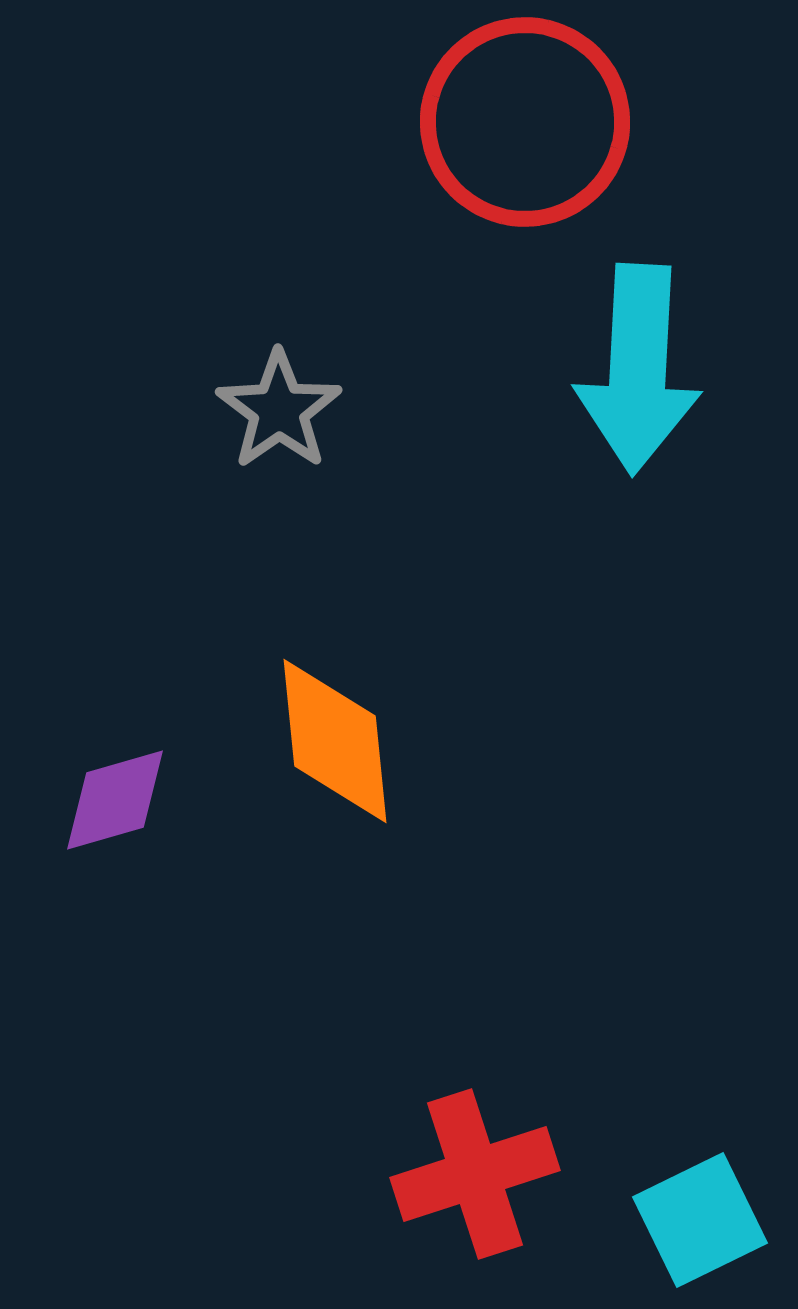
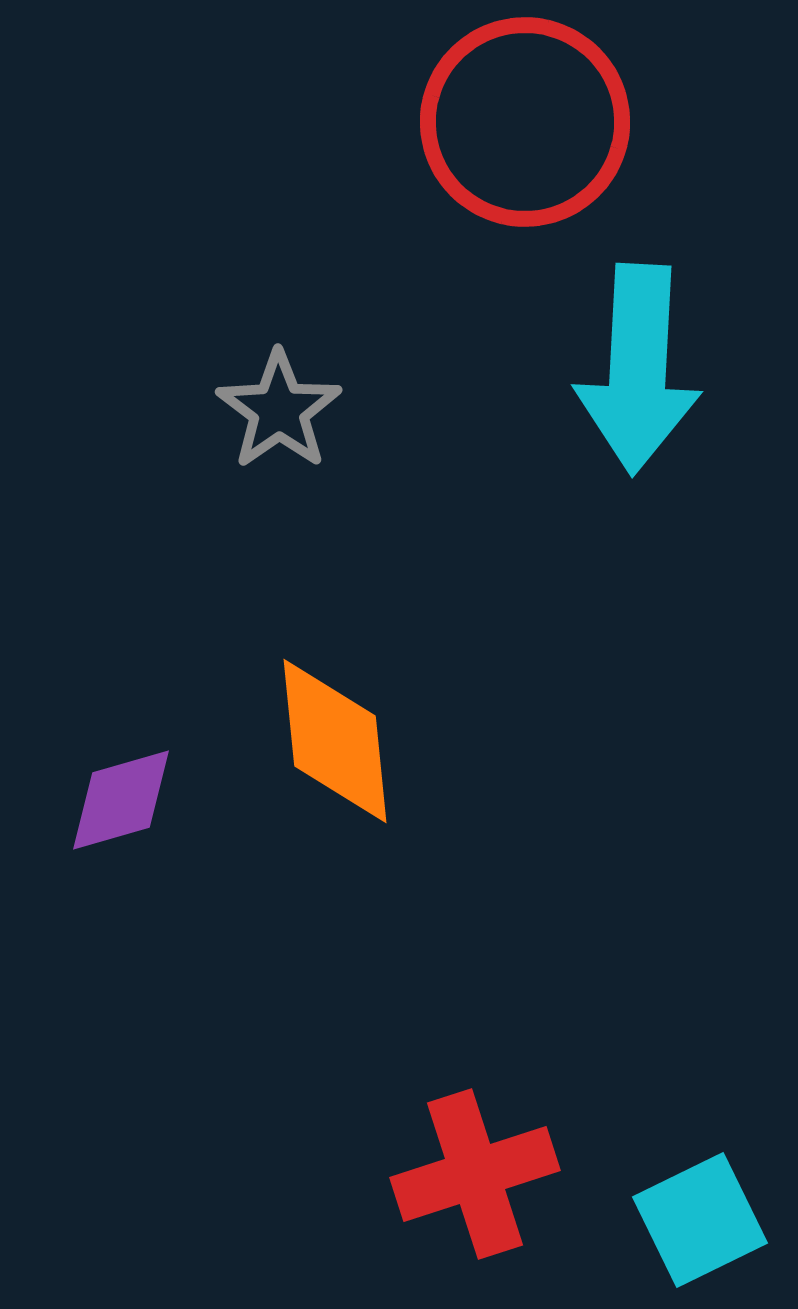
purple diamond: moved 6 px right
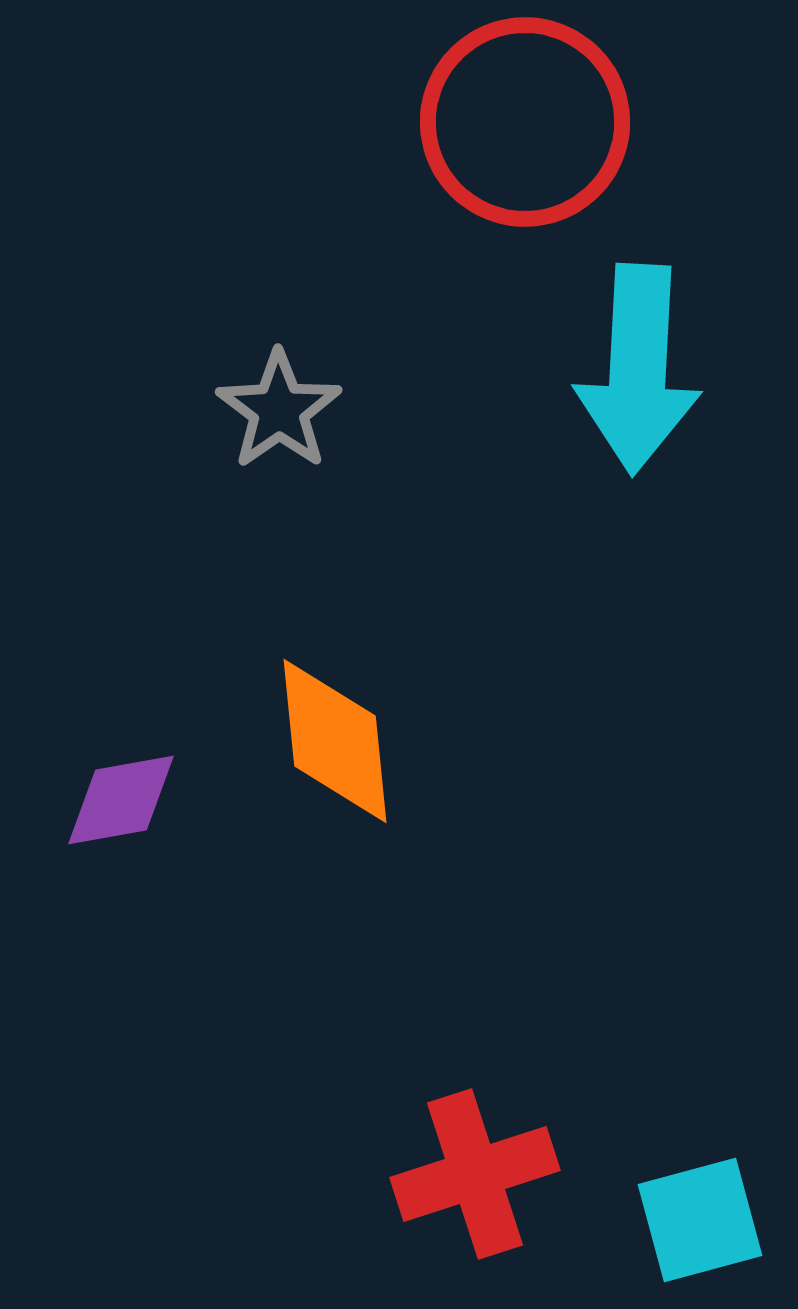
purple diamond: rotated 6 degrees clockwise
cyan square: rotated 11 degrees clockwise
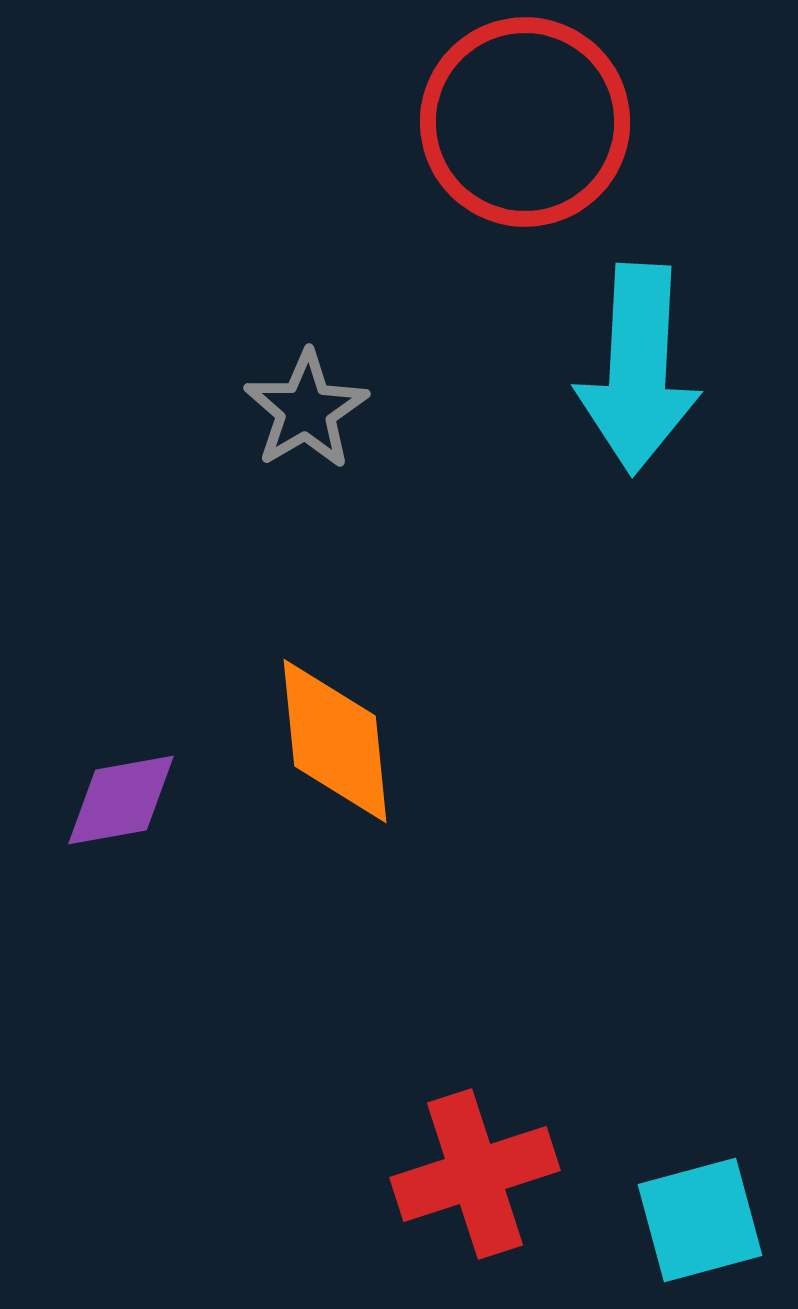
gray star: moved 27 px right; rotated 4 degrees clockwise
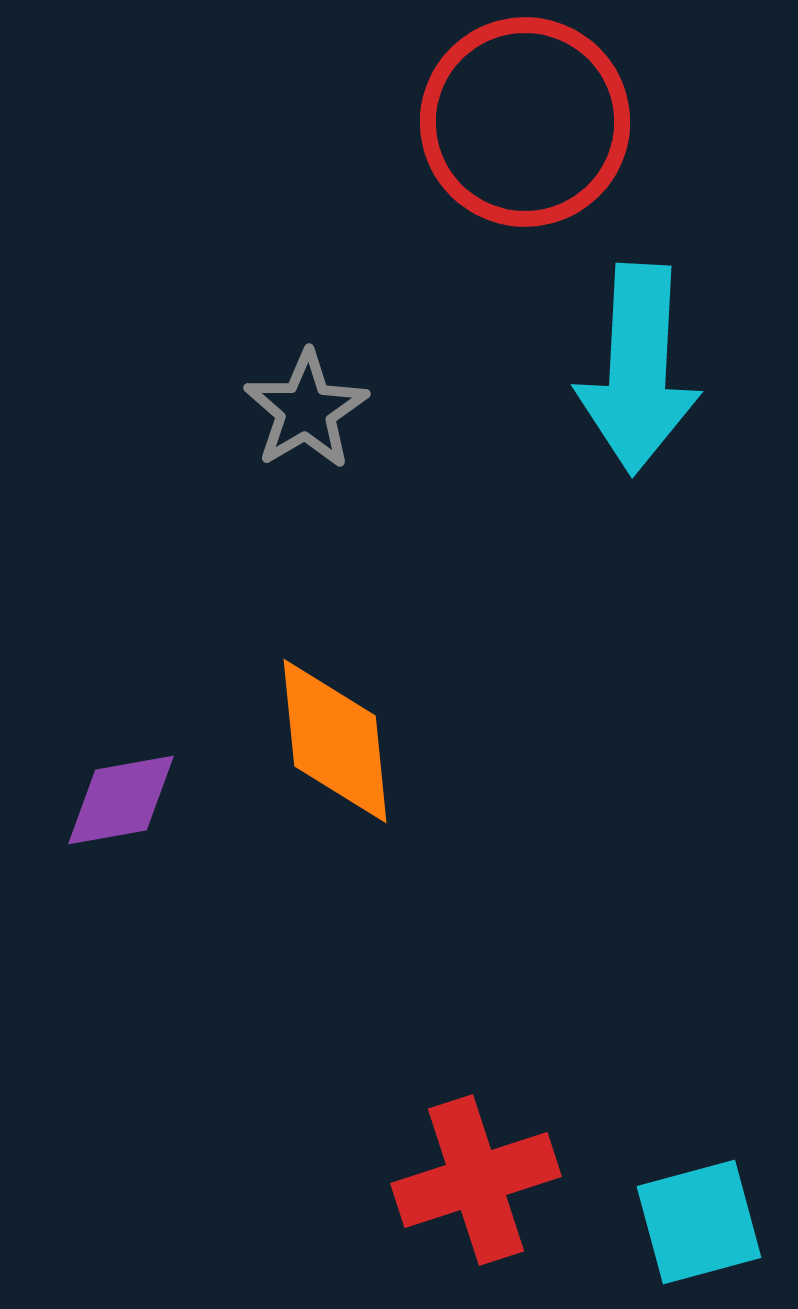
red cross: moved 1 px right, 6 px down
cyan square: moved 1 px left, 2 px down
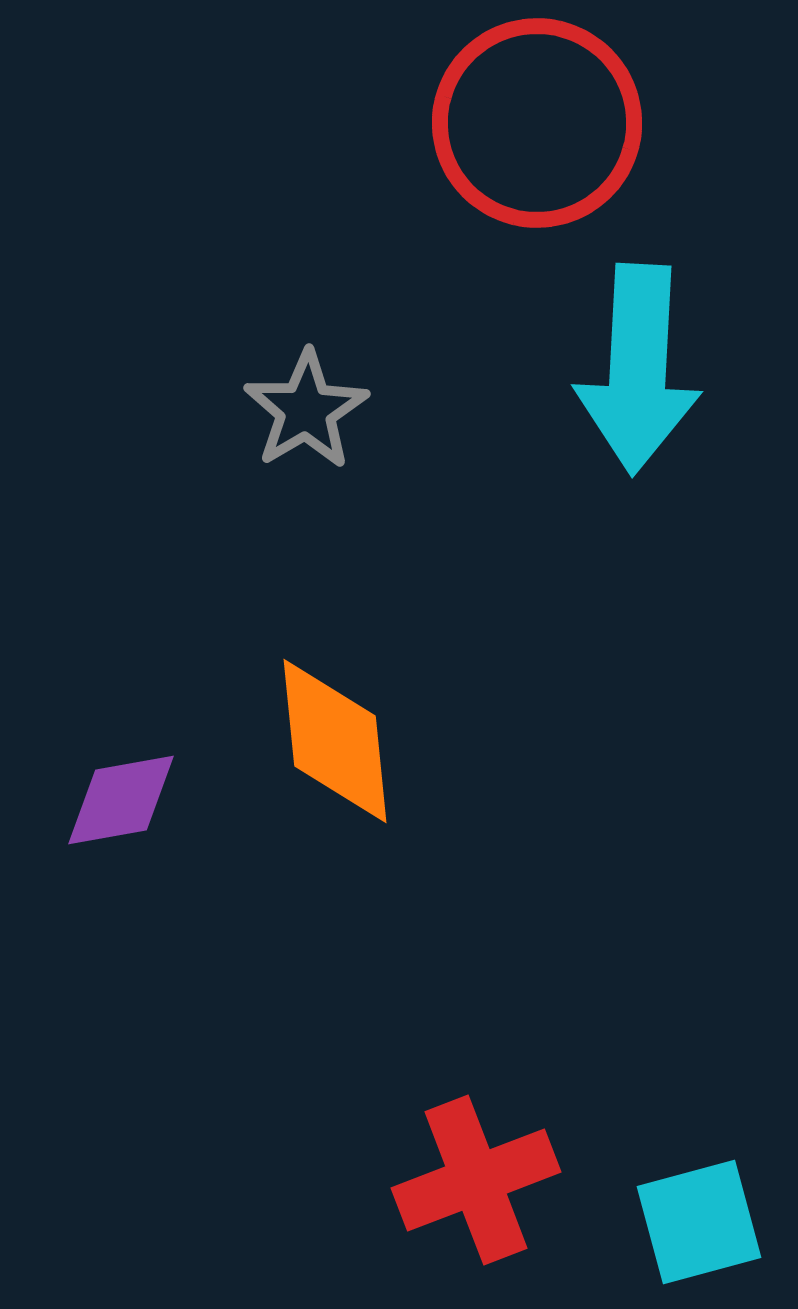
red circle: moved 12 px right, 1 px down
red cross: rotated 3 degrees counterclockwise
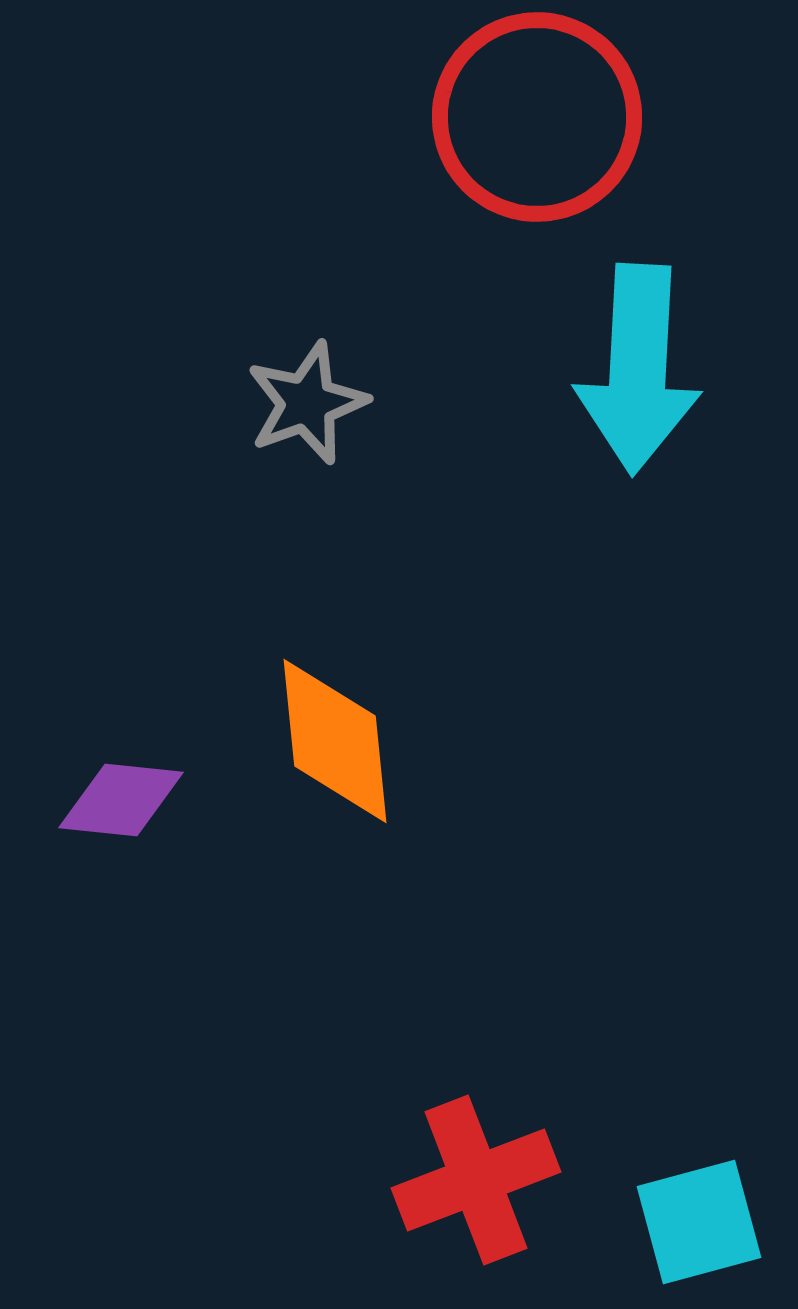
red circle: moved 6 px up
gray star: moved 1 px right, 7 px up; rotated 11 degrees clockwise
purple diamond: rotated 16 degrees clockwise
